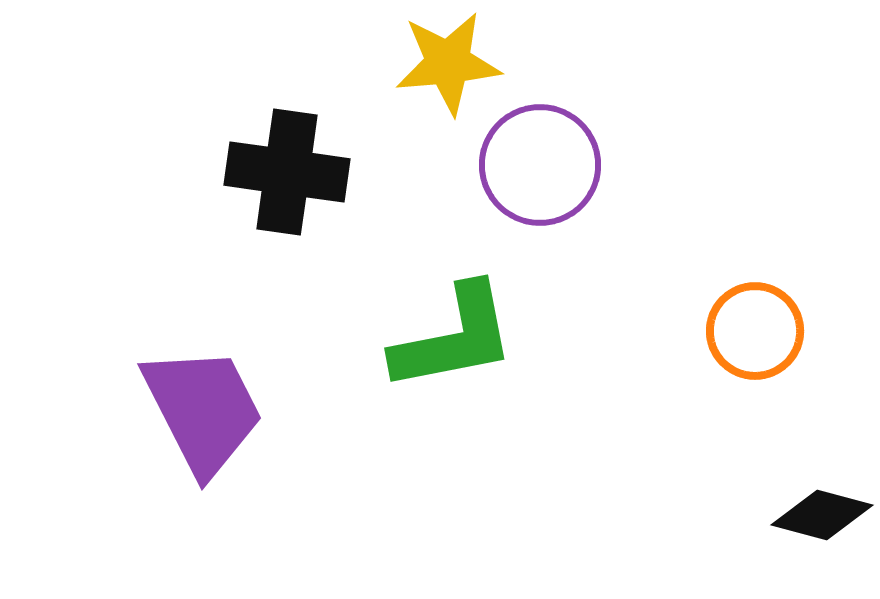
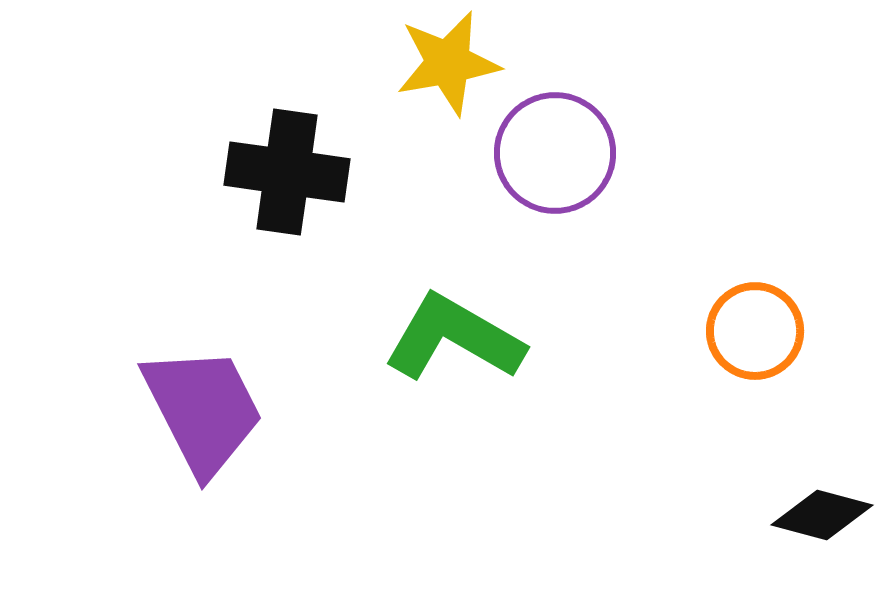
yellow star: rotated 5 degrees counterclockwise
purple circle: moved 15 px right, 12 px up
green L-shape: rotated 139 degrees counterclockwise
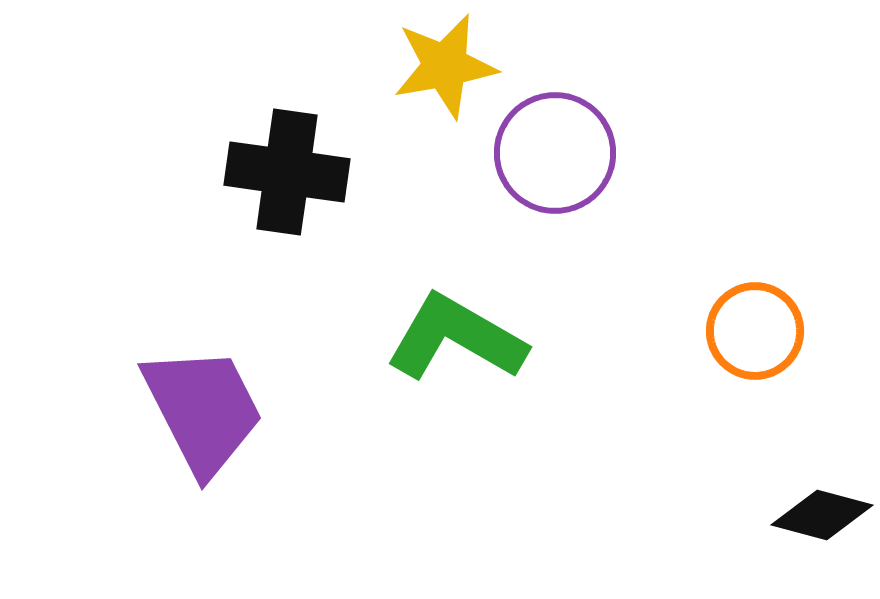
yellow star: moved 3 px left, 3 px down
green L-shape: moved 2 px right
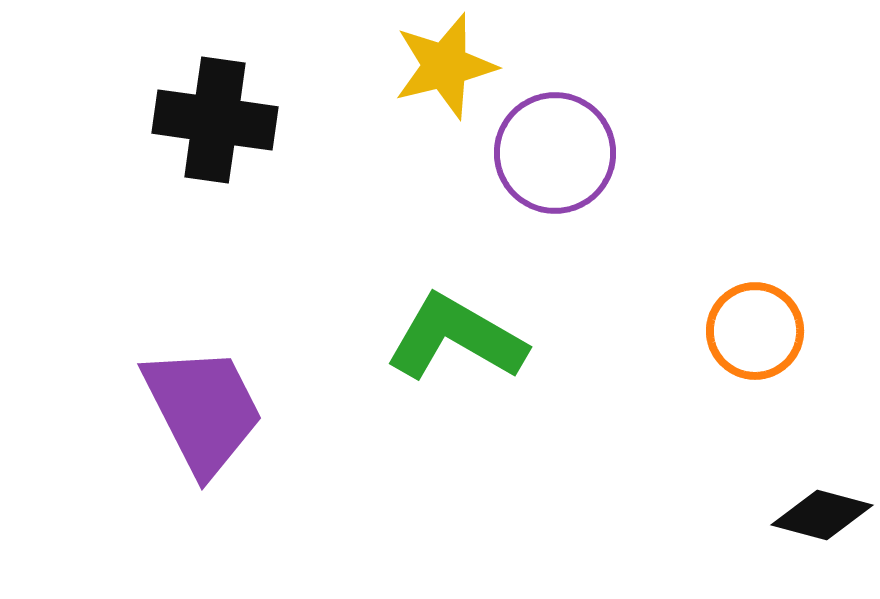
yellow star: rotated 4 degrees counterclockwise
black cross: moved 72 px left, 52 px up
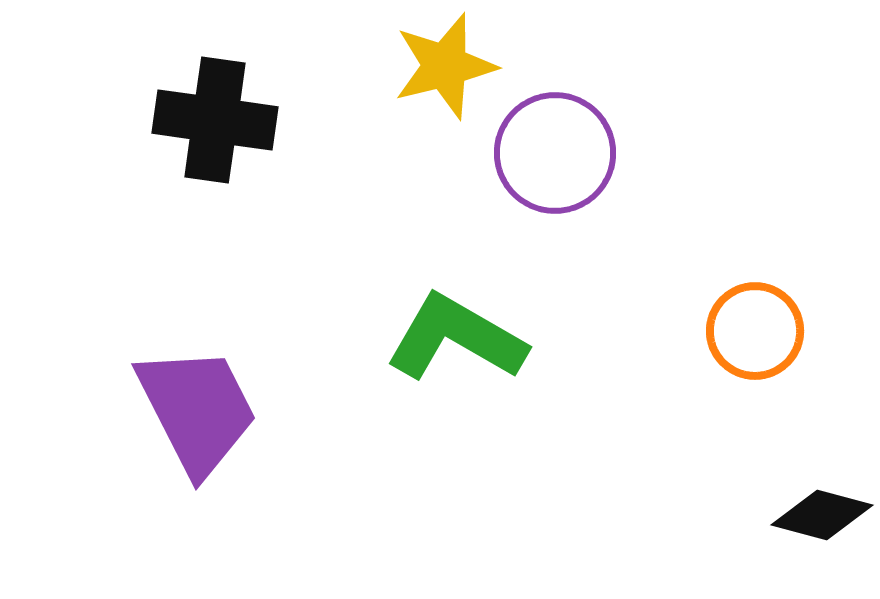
purple trapezoid: moved 6 px left
